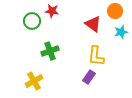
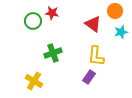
red star: moved 2 px down
green circle: moved 1 px right
green cross: moved 3 px right, 2 px down
yellow cross: rotated 30 degrees counterclockwise
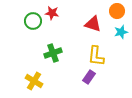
orange circle: moved 2 px right
red triangle: rotated 18 degrees counterclockwise
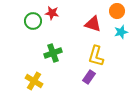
yellow L-shape: rotated 10 degrees clockwise
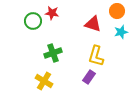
yellow cross: moved 10 px right
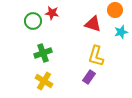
orange circle: moved 2 px left, 1 px up
green cross: moved 10 px left
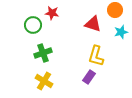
green circle: moved 4 px down
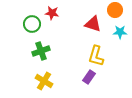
green circle: moved 1 px left, 1 px up
cyan star: moved 1 px left; rotated 16 degrees clockwise
green cross: moved 2 px left, 2 px up
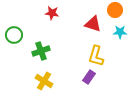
green circle: moved 18 px left, 11 px down
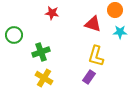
green cross: moved 1 px down
yellow cross: moved 3 px up
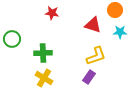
red triangle: moved 1 px down
green circle: moved 2 px left, 4 px down
green cross: moved 2 px right, 1 px down; rotated 18 degrees clockwise
yellow L-shape: rotated 125 degrees counterclockwise
